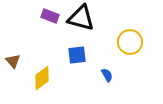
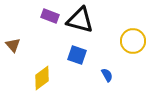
black triangle: moved 1 px left, 2 px down
yellow circle: moved 3 px right, 1 px up
blue square: rotated 24 degrees clockwise
brown triangle: moved 16 px up
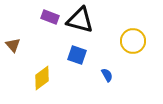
purple rectangle: moved 1 px down
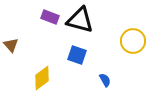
brown triangle: moved 2 px left
blue semicircle: moved 2 px left, 5 px down
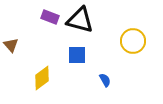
blue square: rotated 18 degrees counterclockwise
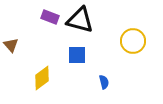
blue semicircle: moved 1 px left, 2 px down; rotated 16 degrees clockwise
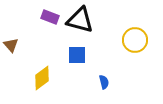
yellow circle: moved 2 px right, 1 px up
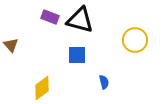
yellow diamond: moved 10 px down
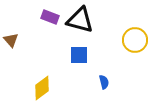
brown triangle: moved 5 px up
blue square: moved 2 px right
